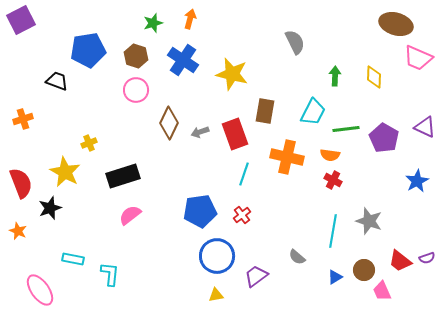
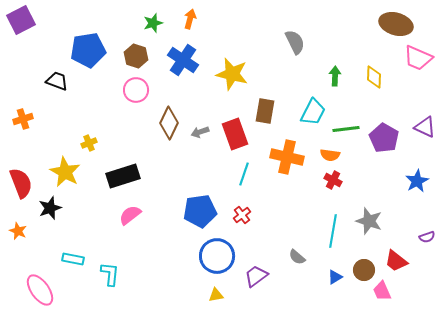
purple semicircle at (427, 258): moved 21 px up
red trapezoid at (400, 261): moved 4 px left
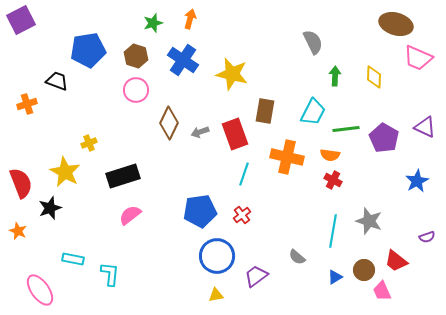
gray semicircle at (295, 42): moved 18 px right
orange cross at (23, 119): moved 4 px right, 15 px up
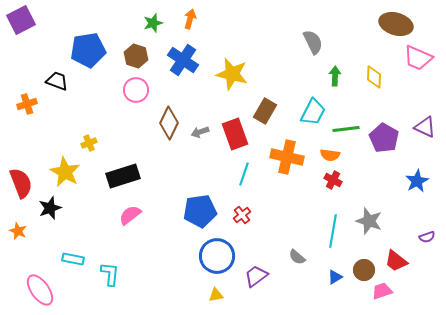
brown rectangle at (265, 111): rotated 20 degrees clockwise
pink trapezoid at (382, 291): rotated 95 degrees clockwise
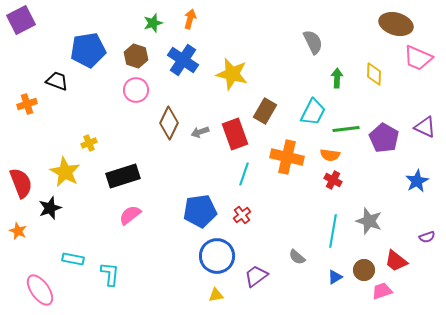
green arrow at (335, 76): moved 2 px right, 2 px down
yellow diamond at (374, 77): moved 3 px up
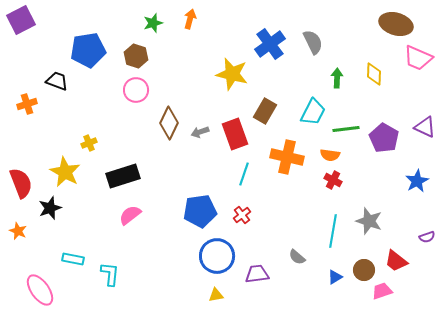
blue cross at (183, 60): moved 87 px right, 16 px up; rotated 20 degrees clockwise
purple trapezoid at (256, 276): moved 1 px right, 2 px up; rotated 30 degrees clockwise
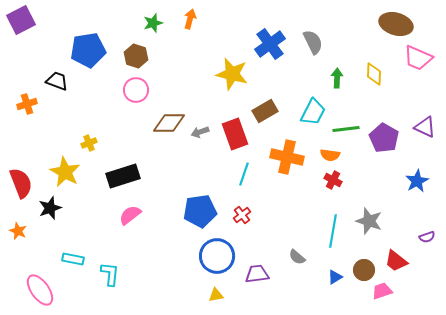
brown rectangle at (265, 111): rotated 30 degrees clockwise
brown diamond at (169, 123): rotated 64 degrees clockwise
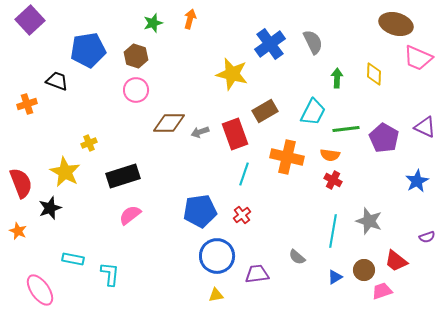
purple square at (21, 20): moved 9 px right; rotated 16 degrees counterclockwise
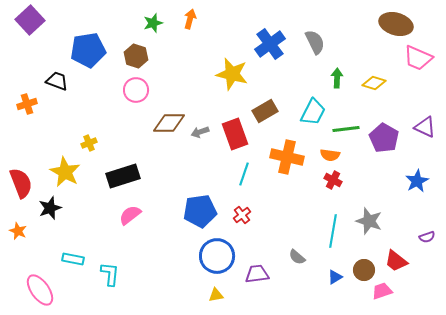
gray semicircle at (313, 42): moved 2 px right
yellow diamond at (374, 74): moved 9 px down; rotated 75 degrees counterclockwise
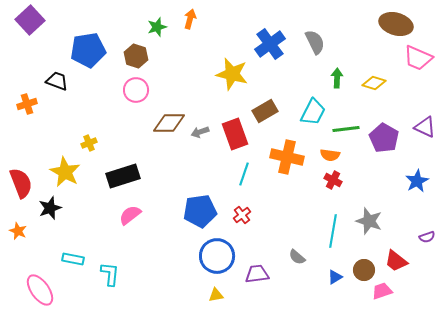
green star at (153, 23): moved 4 px right, 4 px down
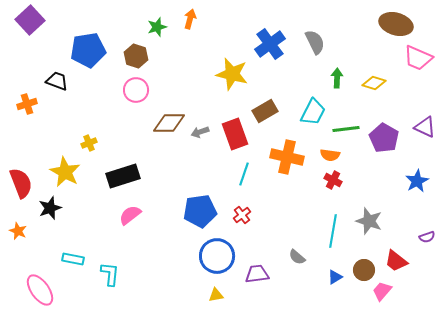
pink trapezoid at (382, 291): rotated 30 degrees counterclockwise
